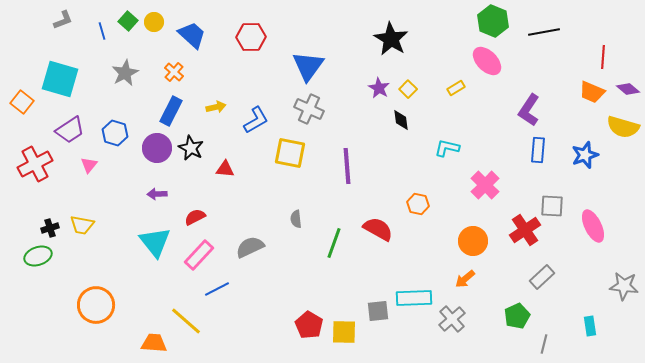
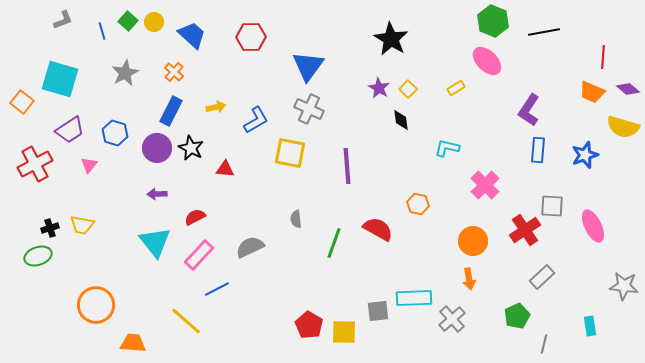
orange arrow at (465, 279): moved 4 px right; rotated 60 degrees counterclockwise
orange trapezoid at (154, 343): moved 21 px left
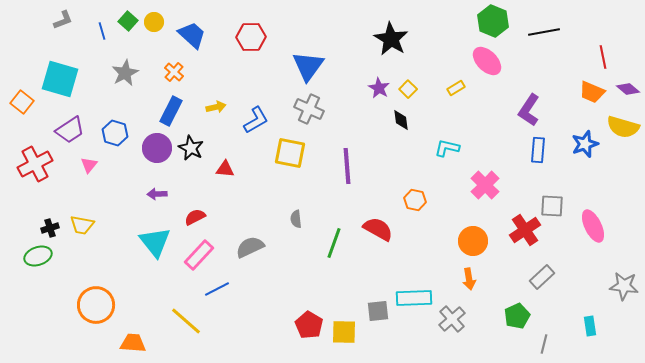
red line at (603, 57): rotated 15 degrees counterclockwise
blue star at (585, 155): moved 11 px up
orange hexagon at (418, 204): moved 3 px left, 4 px up
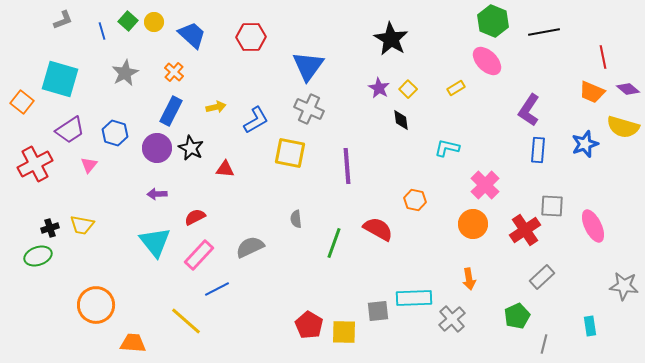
orange circle at (473, 241): moved 17 px up
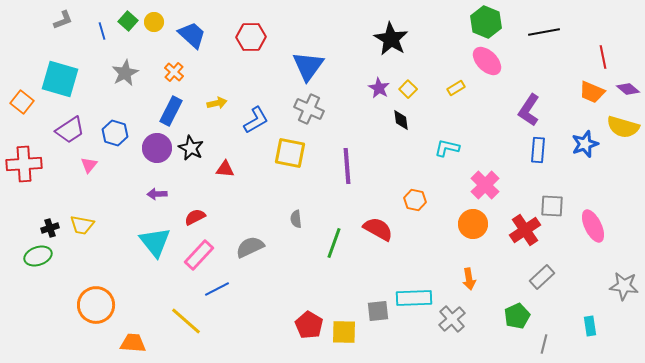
green hexagon at (493, 21): moved 7 px left, 1 px down
yellow arrow at (216, 107): moved 1 px right, 4 px up
red cross at (35, 164): moved 11 px left; rotated 24 degrees clockwise
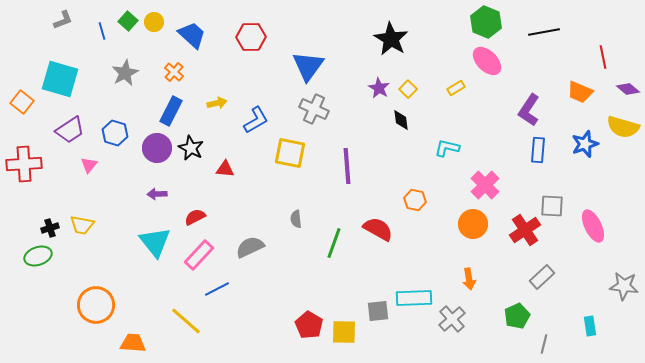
orange trapezoid at (592, 92): moved 12 px left
gray cross at (309, 109): moved 5 px right
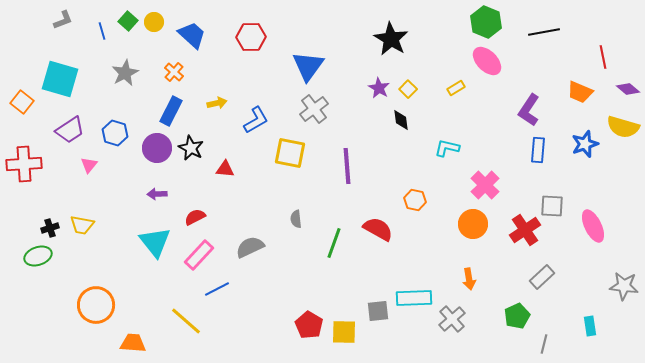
gray cross at (314, 109): rotated 28 degrees clockwise
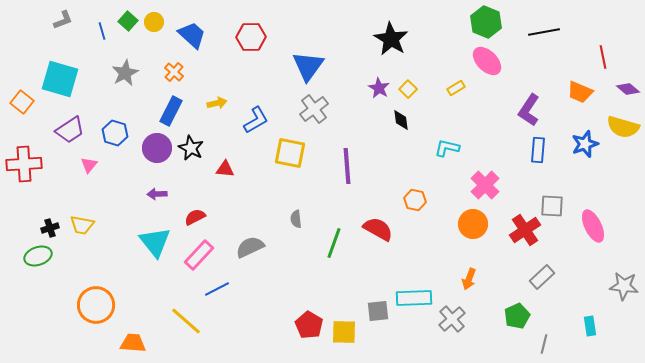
orange arrow at (469, 279): rotated 30 degrees clockwise
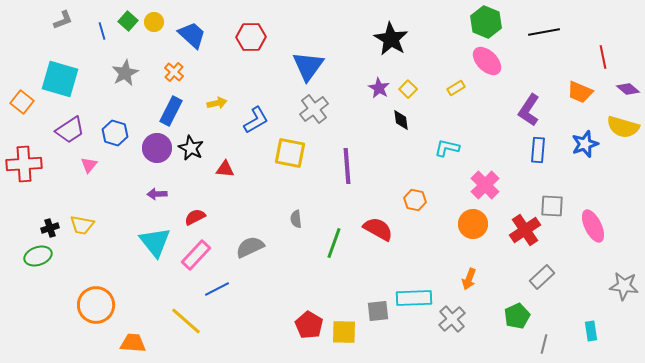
pink rectangle at (199, 255): moved 3 px left
cyan rectangle at (590, 326): moved 1 px right, 5 px down
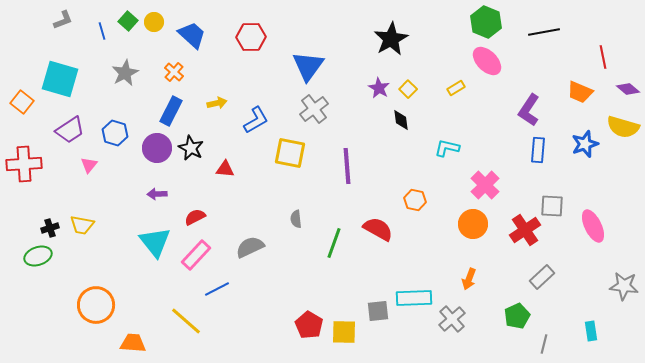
black star at (391, 39): rotated 12 degrees clockwise
